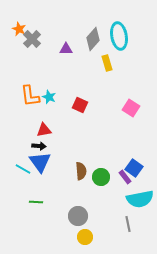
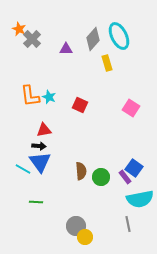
cyan ellipse: rotated 16 degrees counterclockwise
gray circle: moved 2 px left, 10 px down
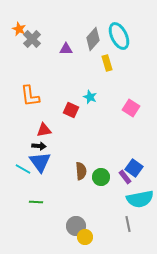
cyan star: moved 41 px right
red square: moved 9 px left, 5 px down
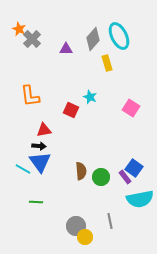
gray line: moved 18 px left, 3 px up
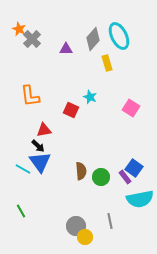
black arrow: moved 1 px left; rotated 40 degrees clockwise
green line: moved 15 px left, 9 px down; rotated 56 degrees clockwise
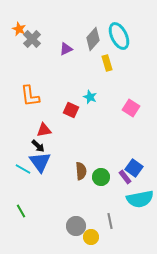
purple triangle: rotated 24 degrees counterclockwise
yellow circle: moved 6 px right
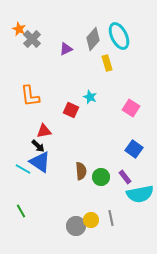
red triangle: moved 1 px down
blue triangle: rotated 20 degrees counterclockwise
blue square: moved 19 px up
cyan semicircle: moved 5 px up
gray line: moved 1 px right, 3 px up
yellow circle: moved 17 px up
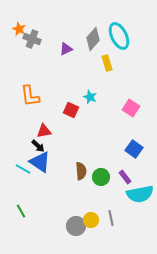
gray cross: rotated 24 degrees counterclockwise
